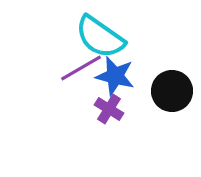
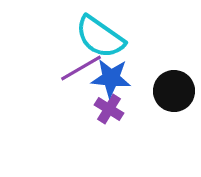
blue star: moved 4 px left, 2 px down; rotated 9 degrees counterclockwise
black circle: moved 2 px right
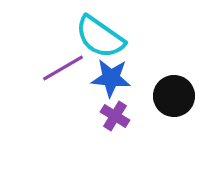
purple line: moved 18 px left
black circle: moved 5 px down
purple cross: moved 6 px right, 7 px down
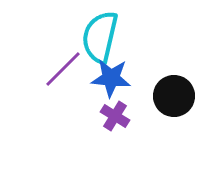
cyan semicircle: rotated 68 degrees clockwise
purple line: moved 1 px down; rotated 15 degrees counterclockwise
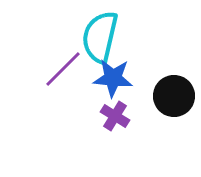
blue star: moved 2 px right
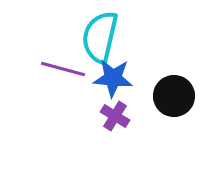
purple line: rotated 60 degrees clockwise
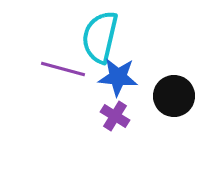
blue star: moved 5 px right, 1 px up
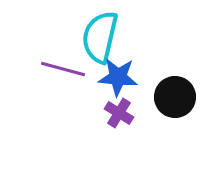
black circle: moved 1 px right, 1 px down
purple cross: moved 4 px right, 3 px up
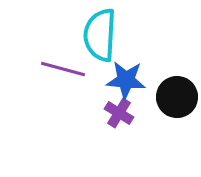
cyan semicircle: moved 2 px up; rotated 10 degrees counterclockwise
blue star: moved 8 px right, 3 px down
black circle: moved 2 px right
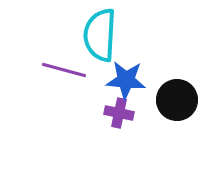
purple line: moved 1 px right, 1 px down
black circle: moved 3 px down
purple cross: rotated 20 degrees counterclockwise
